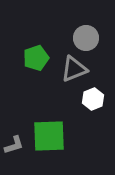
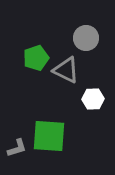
gray triangle: moved 8 px left, 1 px down; rotated 48 degrees clockwise
white hexagon: rotated 20 degrees clockwise
green square: rotated 6 degrees clockwise
gray L-shape: moved 3 px right, 3 px down
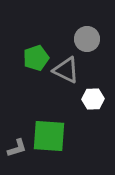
gray circle: moved 1 px right, 1 px down
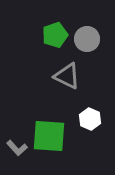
green pentagon: moved 19 px right, 23 px up
gray triangle: moved 1 px right, 6 px down
white hexagon: moved 3 px left, 20 px down; rotated 25 degrees clockwise
gray L-shape: rotated 65 degrees clockwise
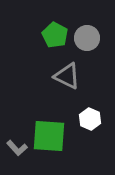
green pentagon: rotated 25 degrees counterclockwise
gray circle: moved 1 px up
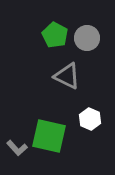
green square: rotated 9 degrees clockwise
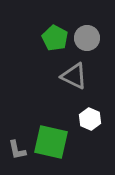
green pentagon: moved 3 px down
gray triangle: moved 7 px right
green square: moved 2 px right, 6 px down
gray L-shape: moved 2 px down; rotated 30 degrees clockwise
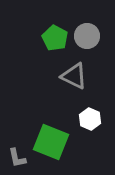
gray circle: moved 2 px up
green square: rotated 9 degrees clockwise
gray L-shape: moved 8 px down
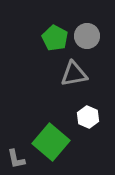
gray triangle: moved 2 px up; rotated 36 degrees counterclockwise
white hexagon: moved 2 px left, 2 px up
green square: rotated 18 degrees clockwise
gray L-shape: moved 1 px left, 1 px down
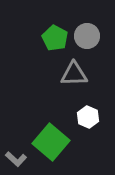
gray triangle: rotated 8 degrees clockwise
gray L-shape: rotated 35 degrees counterclockwise
